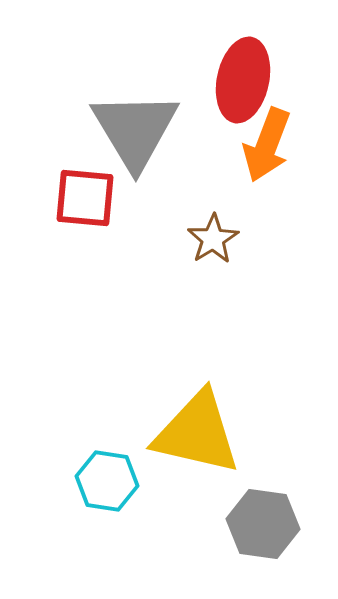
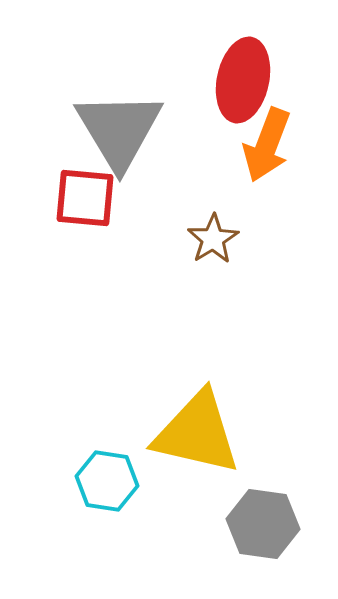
gray triangle: moved 16 px left
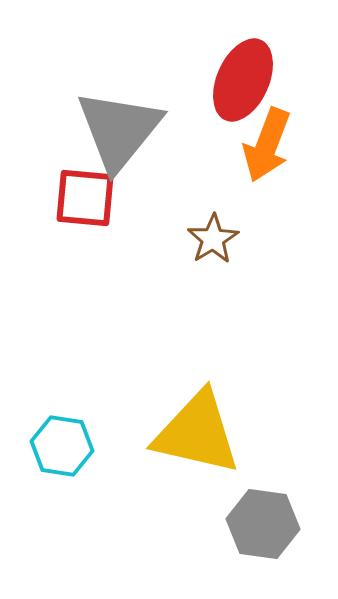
red ellipse: rotated 12 degrees clockwise
gray triangle: rotated 10 degrees clockwise
cyan hexagon: moved 45 px left, 35 px up
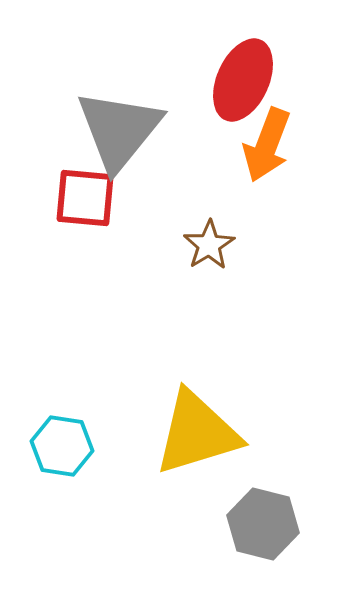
brown star: moved 4 px left, 6 px down
yellow triangle: rotated 30 degrees counterclockwise
gray hexagon: rotated 6 degrees clockwise
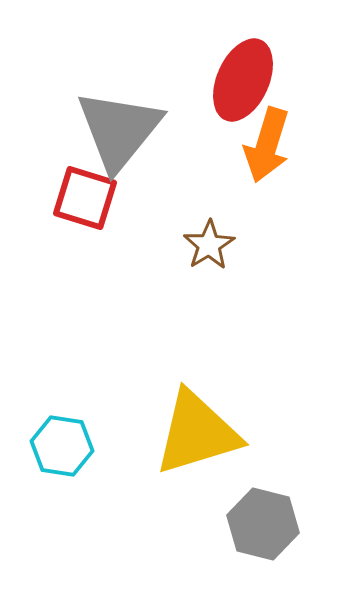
orange arrow: rotated 4 degrees counterclockwise
red square: rotated 12 degrees clockwise
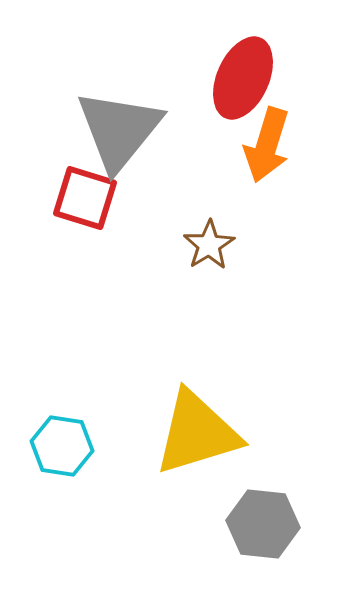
red ellipse: moved 2 px up
gray hexagon: rotated 8 degrees counterclockwise
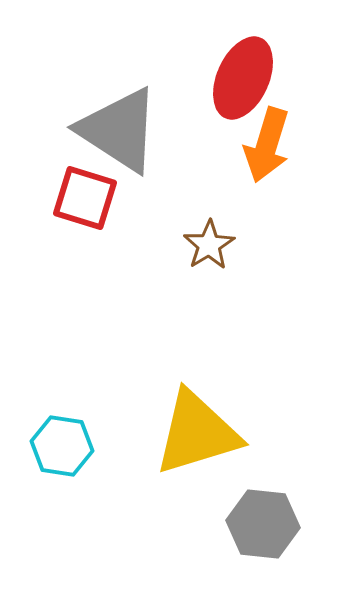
gray triangle: rotated 36 degrees counterclockwise
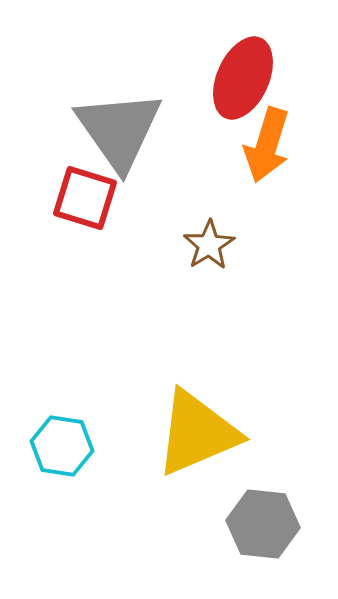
gray triangle: rotated 22 degrees clockwise
yellow triangle: rotated 6 degrees counterclockwise
